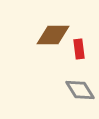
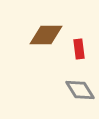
brown diamond: moved 7 px left
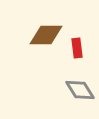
red rectangle: moved 2 px left, 1 px up
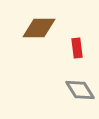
brown diamond: moved 7 px left, 7 px up
